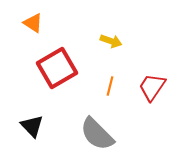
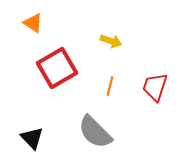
red trapezoid: moved 3 px right; rotated 16 degrees counterclockwise
black triangle: moved 12 px down
gray semicircle: moved 2 px left, 2 px up
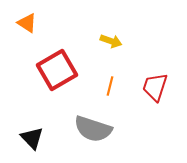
orange triangle: moved 6 px left
red square: moved 2 px down
gray semicircle: moved 2 px left, 3 px up; rotated 27 degrees counterclockwise
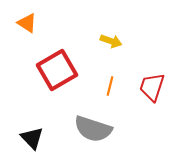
red trapezoid: moved 3 px left
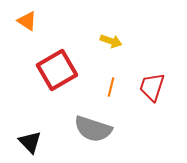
orange triangle: moved 2 px up
orange line: moved 1 px right, 1 px down
black triangle: moved 2 px left, 4 px down
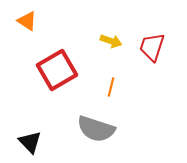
red trapezoid: moved 40 px up
gray semicircle: moved 3 px right
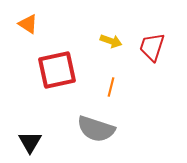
orange triangle: moved 1 px right, 3 px down
red square: rotated 18 degrees clockwise
black triangle: rotated 15 degrees clockwise
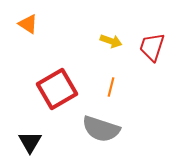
red square: moved 19 px down; rotated 18 degrees counterclockwise
gray semicircle: moved 5 px right
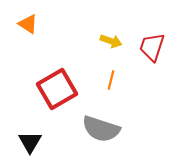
orange line: moved 7 px up
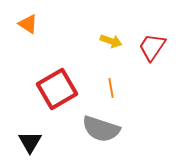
red trapezoid: rotated 16 degrees clockwise
orange line: moved 8 px down; rotated 24 degrees counterclockwise
